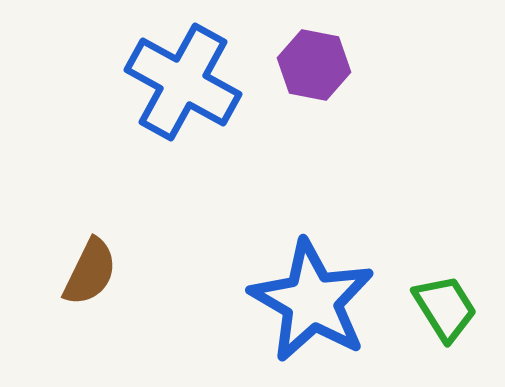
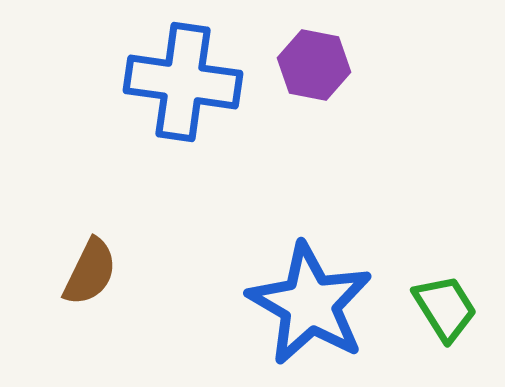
blue cross: rotated 21 degrees counterclockwise
blue star: moved 2 px left, 3 px down
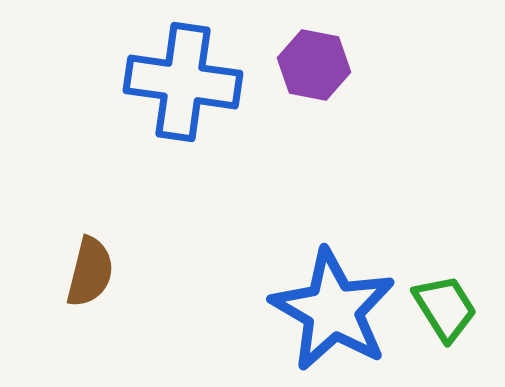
brown semicircle: rotated 12 degrees counterclockwise
blue star: moved 23 px right, 6 px down
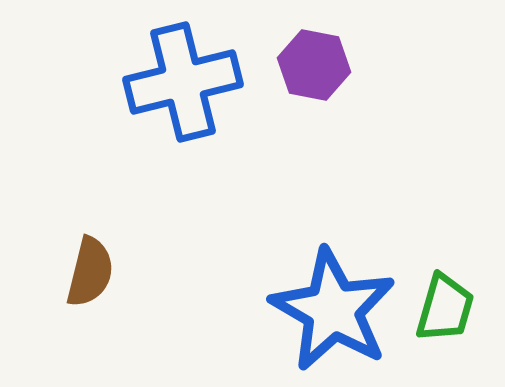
blue cross: rotated 22 degrees counterclockwise
green trapezoid: rotated 48 degrees clockwise
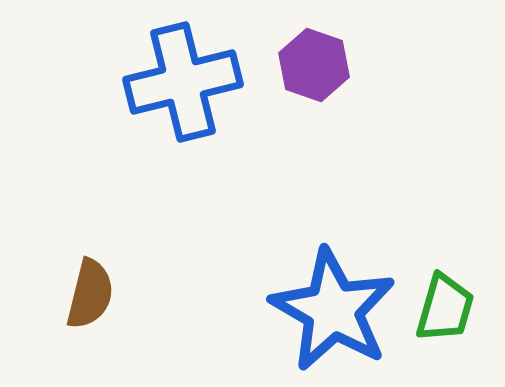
purple hexagon: rotated 8 degrees clockwise
brown semicircle: moved 22 px down
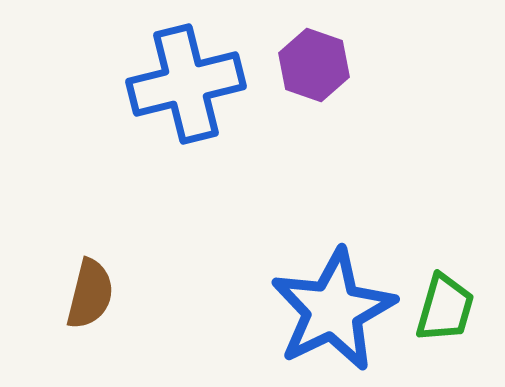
blue cross: moved 3 px right, 2 px down
blue star: rotated 16 degrees clockwise
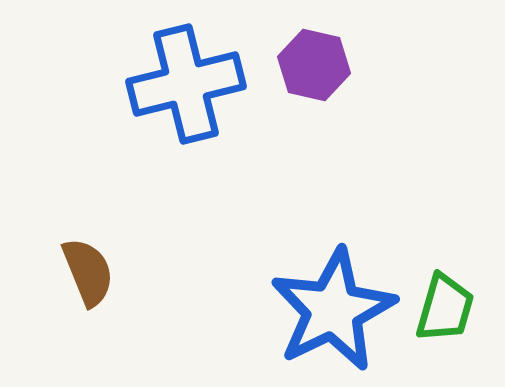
purple hexagon: rotated 6 degrees counterclockwise
brown semicircle: moved 2 px left, 22 px up; rotated 36 degrees counterclockwise
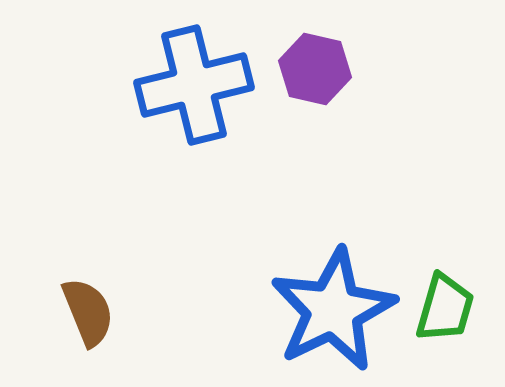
purple hexagon: moved 1 px right, 4 px down
blue cross: moved 8 px right, 1 px down
brown semicircle: moved 40 px down
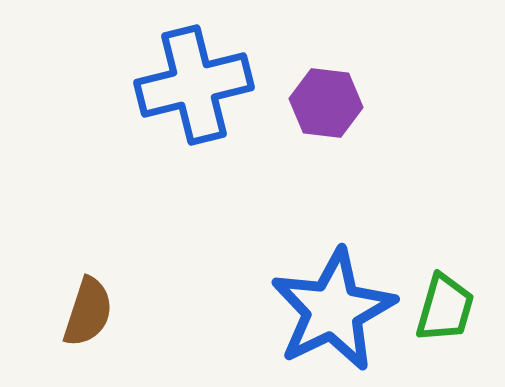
purple hexagon: moved 11 px right, 34 px down; rotated 6 degrees counterclockwise
brown semicircle: rotated 40 degrees clockwise
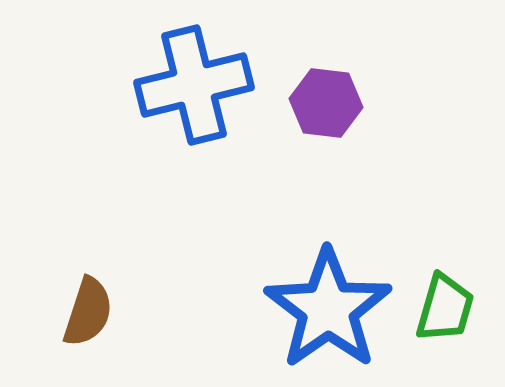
blue star: moved 5 px left, 1 px up; rotated 9 degrees counterclockwise
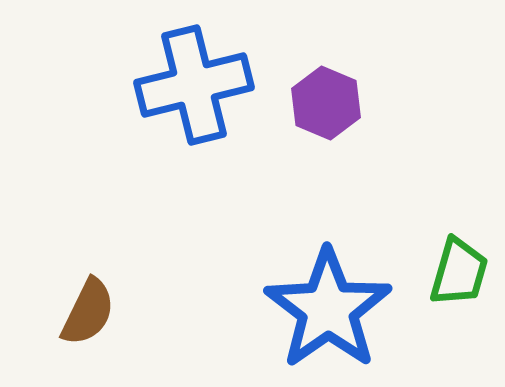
purple hexagon: rotated 16 degrees clockwise
green trapezoid: moved 14 px right, 36 px up
brown semicircle: rotated 8 degrees clockwise
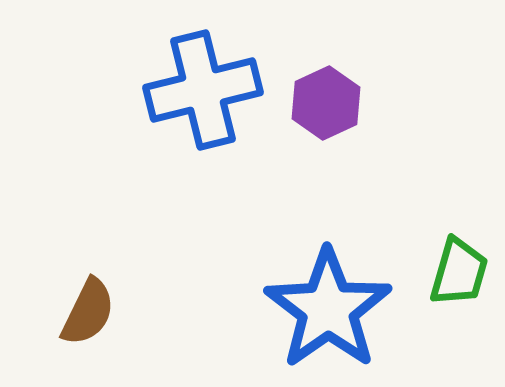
blue cross: moved 9 px right, 5 px down
purple hexagon: rotated 12 degrees clockwise
